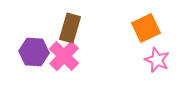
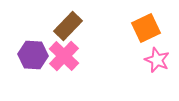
brown rectangle: moved 2 px left, 2 px up; rotated 28 degrees clockwise
purple hexagon: moved 1 px left, 3 px down
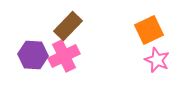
orange square: moved 3 px right, 2 px down
pink cross: rotated 20 degrees clockwise
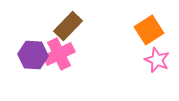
orange square: rotated 8 degrees counterclockwise
pink cross: moved 5 px left, 2 px up
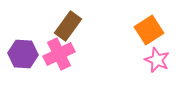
brown rectangle: rotated 8 degrees counterclockwise
purple hexagon: moved 10 px left, 1 px up
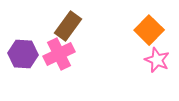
orange square: rotated 12 degrees counterclockwise
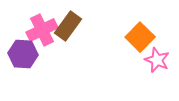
orange square: moved 9 px left, 7 px down
pink cross: moved 17 px left, 24 px up
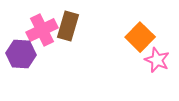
brown rectangle: rotated 20 degrees counterclockwise
purple hexagon: moved 2 px left
